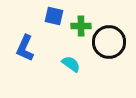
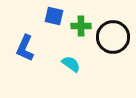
black circle: moved 4 px right, 5 px up
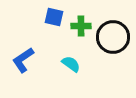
blue square: moved 1 px down
blue L-shape: moved 2 px left, 12 px down; rotated 32 degrees clockwise
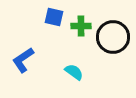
cyan semicircle: moved 3 px right, 8 px down
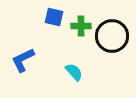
black circle: moved 1 px left, 1 px up
blue L-shape: rotated 8 degrees clockwise
cyan semicircle: rotated 12 degrees clockwise
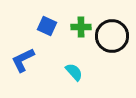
blue square: moved 7 px left, 9 px down; rotated 12 degrees clockwise
green cross: moved 1 px down
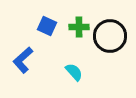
green cross: moved 2 px left
black circle: moved 2 px left
blue L-shape: rotated 16 degrees counterclockwise
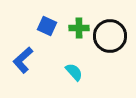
green cross: moved 1 px down
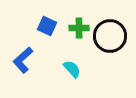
cyan semicircle: moved 2 px left, 3 px up
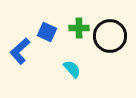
blue square: moved 6 px down
blue L-shape: moved 3 px left, 9 px up
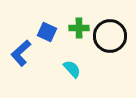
blue L-shape: moved 1 px right, 2 px down
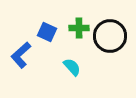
blue L-shape: moved 2 px down
cyan semicircle: moved 2 px up
